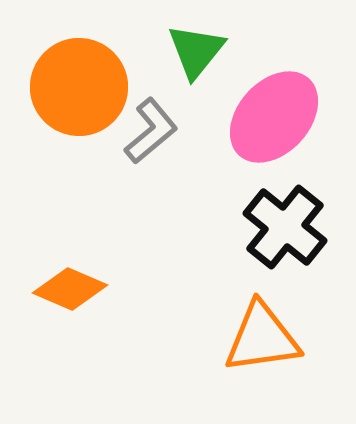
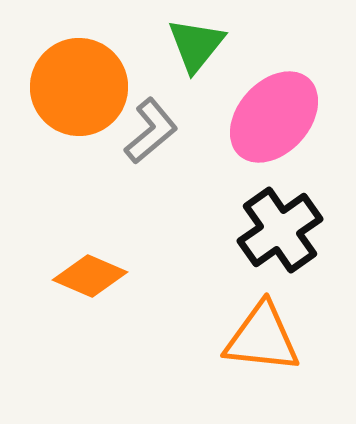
green triangle: moved 6 px up
black cross: moved 5 px left, 3 px down; rotated 16 degrees clockwise
orange diamond: moved 20 px right, 13 px up
orange triangle: rotated 14 degrees clockwise
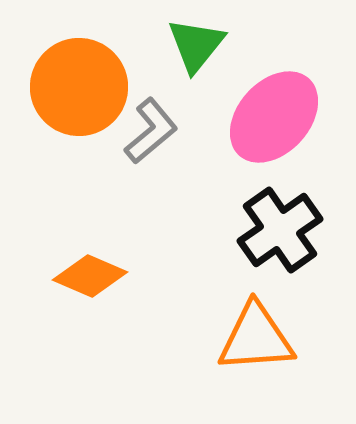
orange triangle: moved 6 px left; rotated 10 degrees counterclockwise
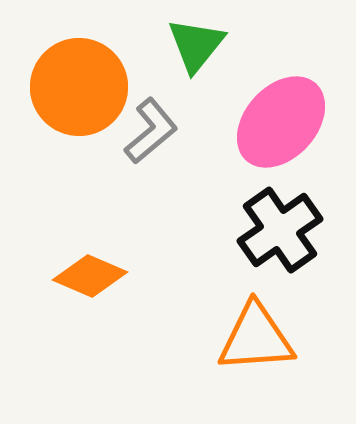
pink ellipse: moved 7 px right, 5 px down
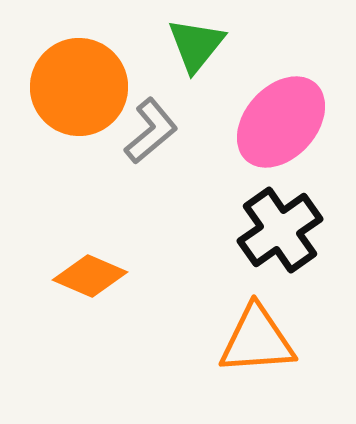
orange triangle: moved 1 px right, 2 px down
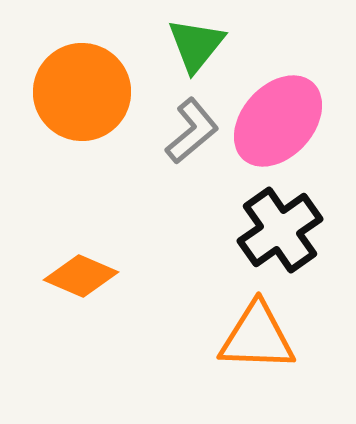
orange circle: moved 3 px right, 5 px down
pink ellipse: moved 3 px left, 1 px up
gray L-shape: moved 41 px right
orange diamond: moved 9 px left
orange triangle: moved 3 px up; rotated 6 degrees clockwise
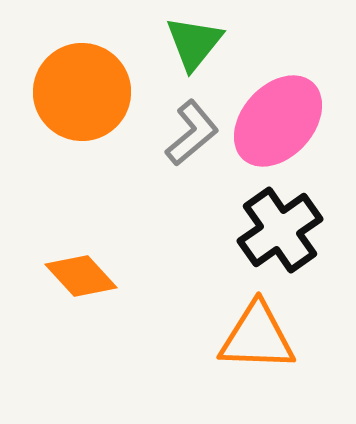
green triangle: moved 2 px left, 2 px up
gray L-shape: moved 2 px down
orange diamond: rotated 24 degrees clockwise
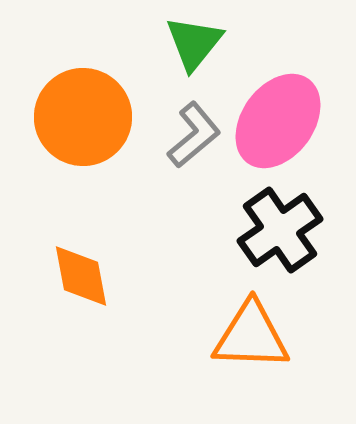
orange circle: moved 1 px right, 25 px down
pink ellipse: rotated 6 degrees counterclockwise
gray L-shape: moved 2 px right, 2 px down
orange diamond: rotated 32 degrees clockwise
orange triangle: moved 6 px left, 1 px up
